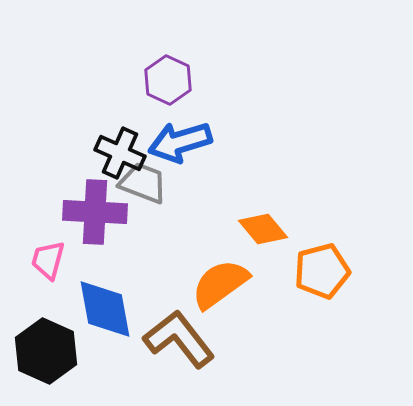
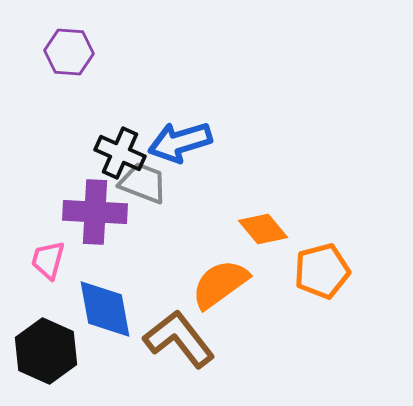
purple hexagon: moved 99 px left, 28 px up; rotated 21 degrees counterclockwise
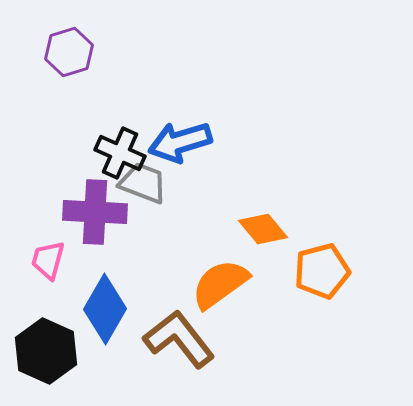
purple hexagon: rotated 21 degrees counterclockwise
blue diamond: rotated 40 degrees clockwise
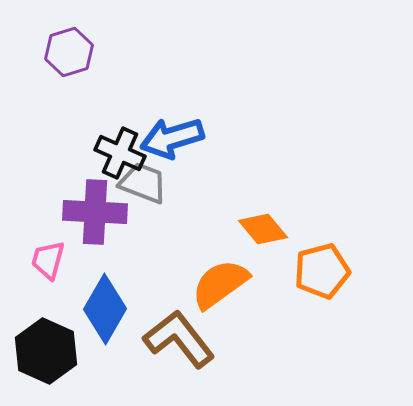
blue arrow: moved 8 px left, 4 px up
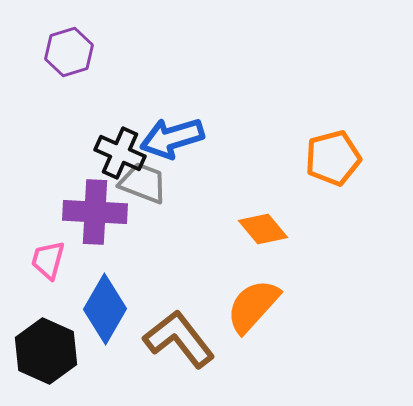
orange pentagon: moved 11 px right, 113 px up
orange semicircle: moved 33 px right, 22 px down; rotated 12 degrees counterclockwise
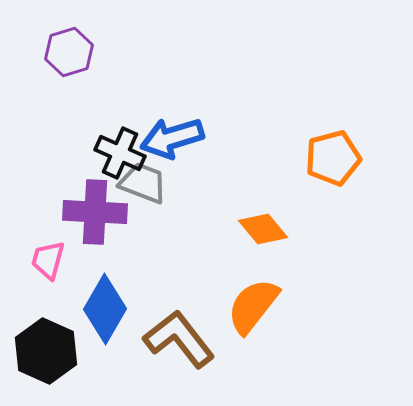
orange semicircle: rotated 4 degrees counterclockwise
